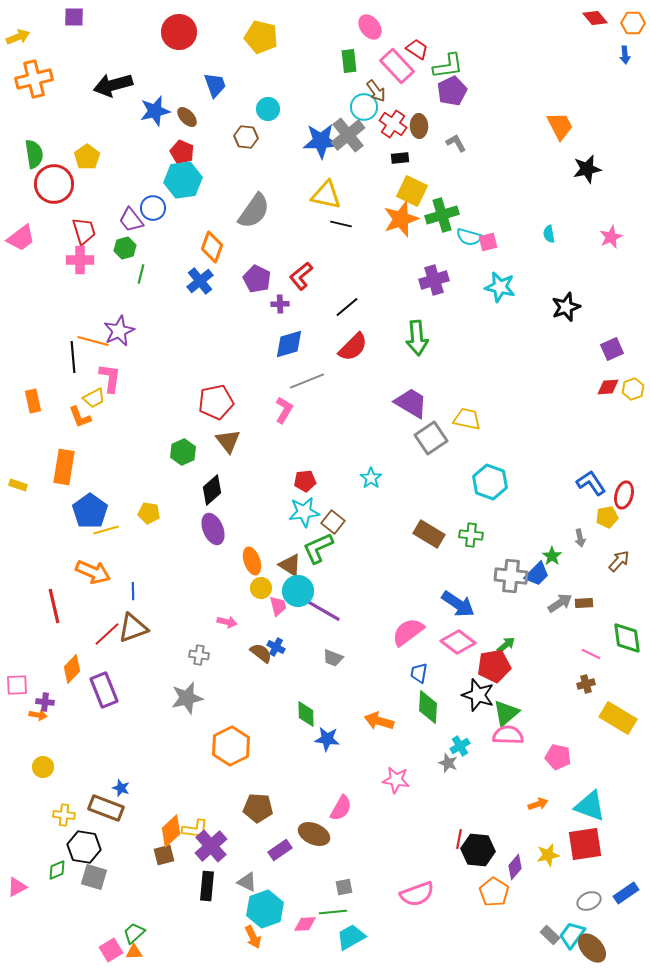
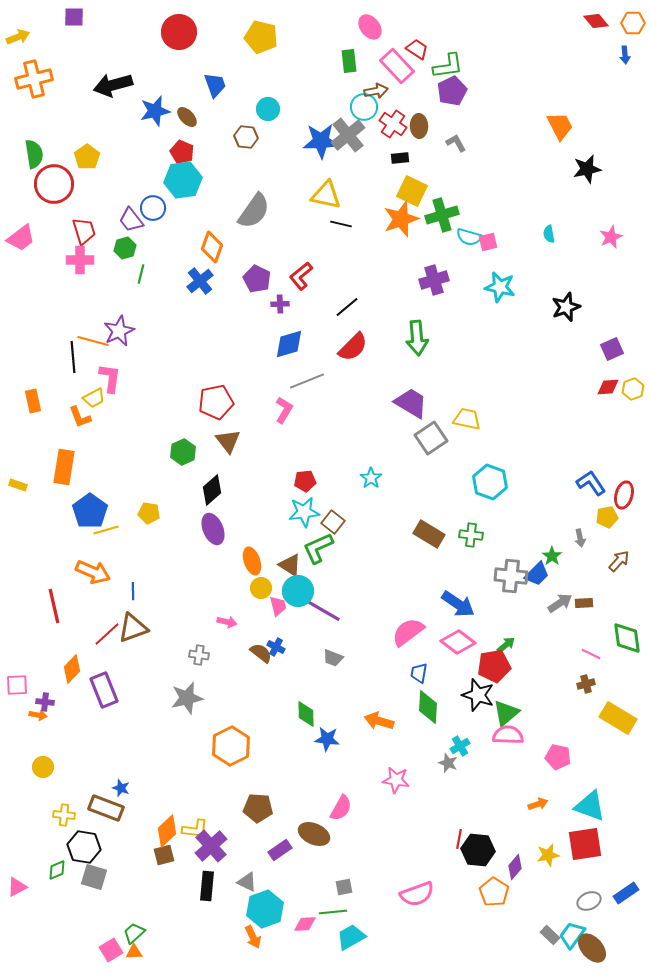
red diamond at (595, 18): moved 1 px right, 3 px down
brown arrow at (376, 91): rotated 65 degrees counterclockwise
orange diamond at (171, 831): moved 4 px left
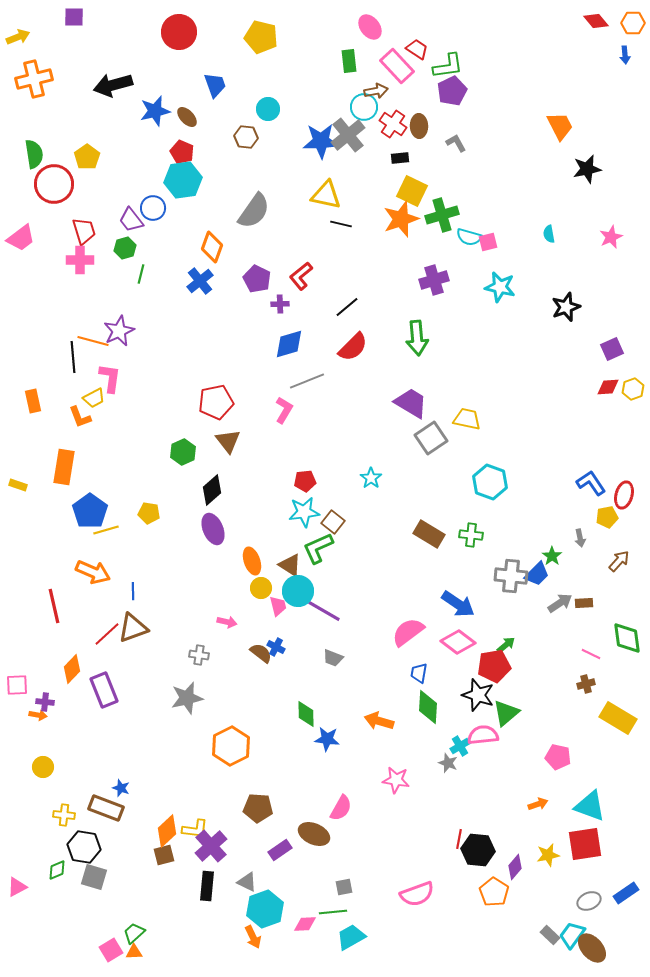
pink semicircle at (508, 735): moved 25 px left; rotated 8 degrees counterclockwise
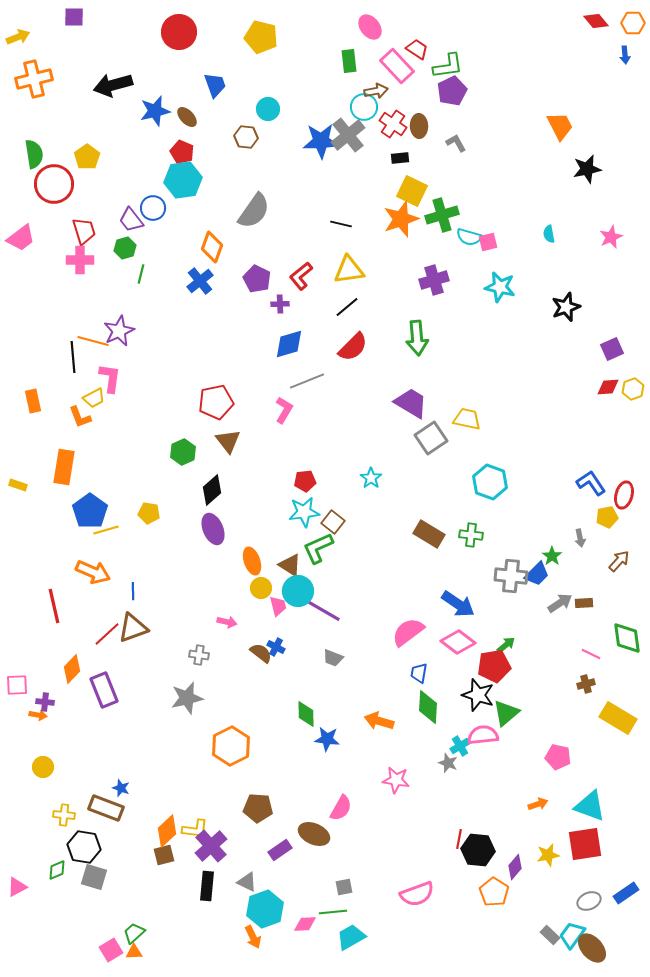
yellow triangle at (326, 195): moved 23 px right, 75 px down; rotated 20 degrees counterclockwise
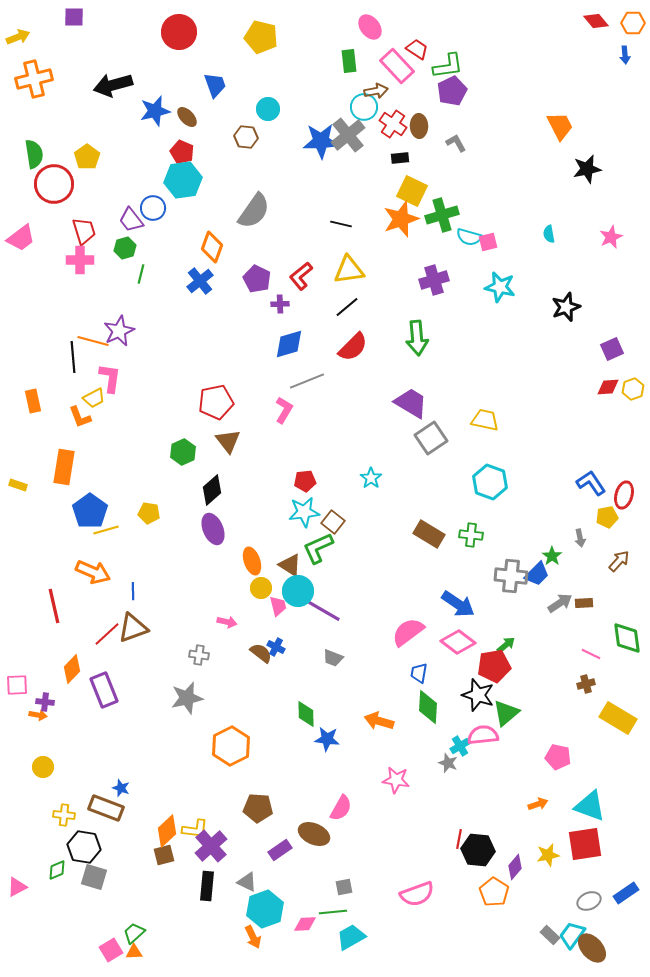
yellow trapezoid at (467, 419): moved 18 px right, 1 px down
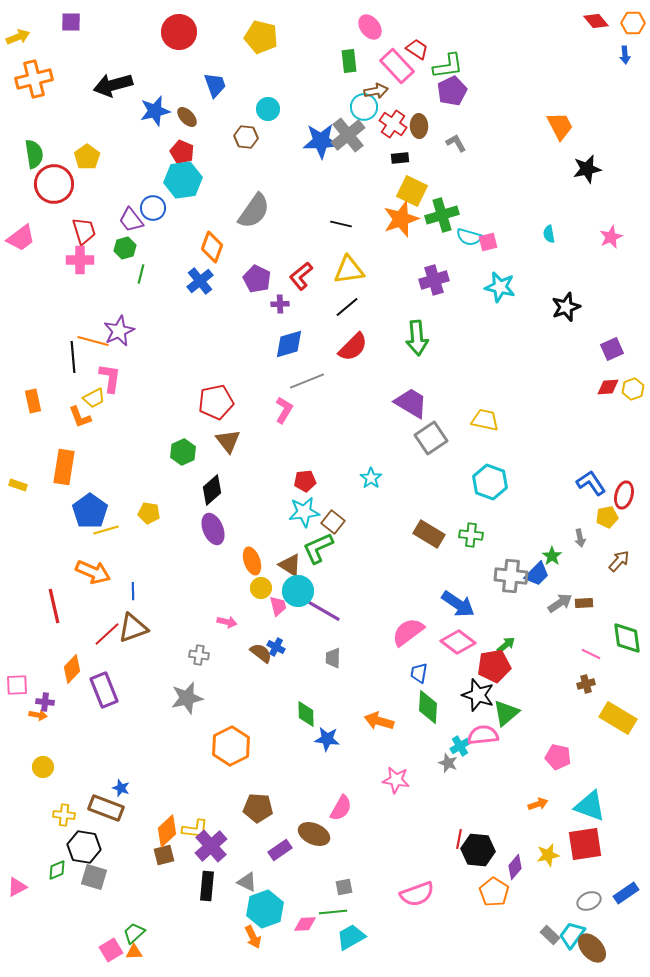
purple square at (74, 17): moved 3 px left, 5 px down
gray trapezoid at (333, 658): rotated 70 degrees clockwise
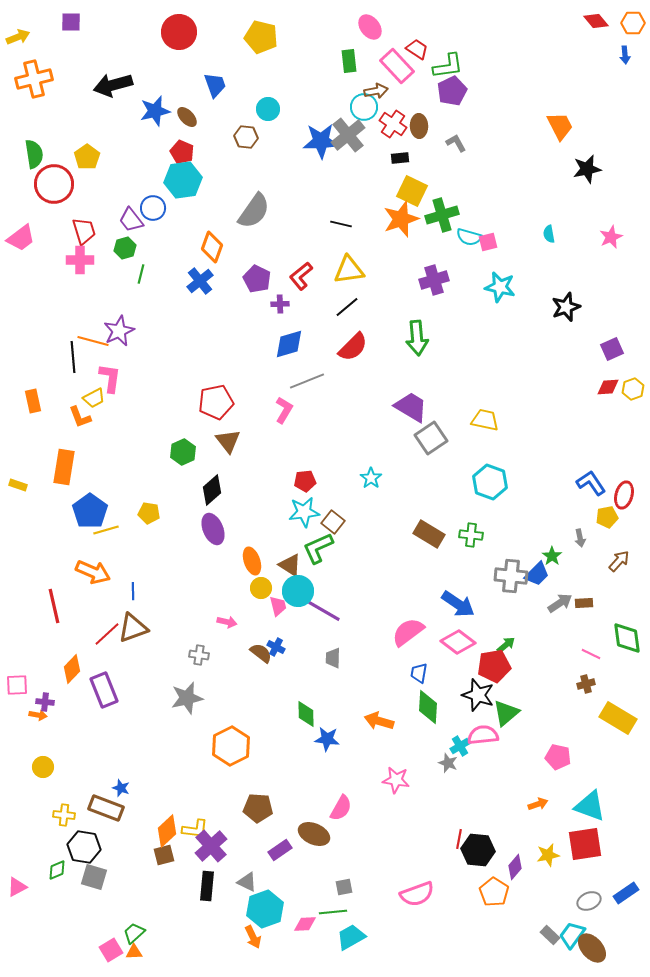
purple trapezoid at (411, 403): moved 4 px down
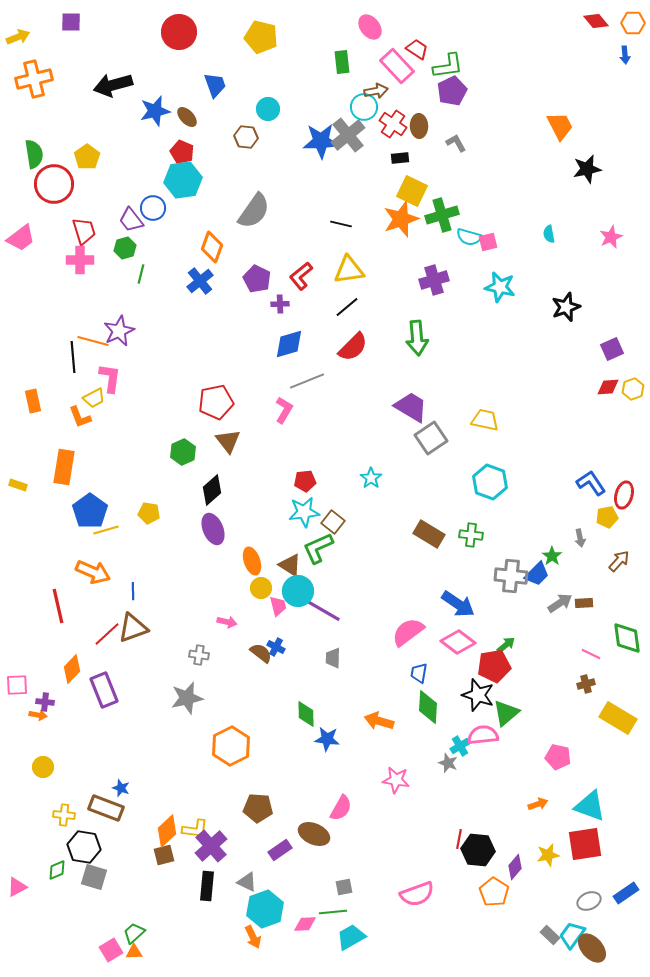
green rectangle at (349, 61): moved 7 px left, 1 px down
red line at (54, 606): moved 4 px right
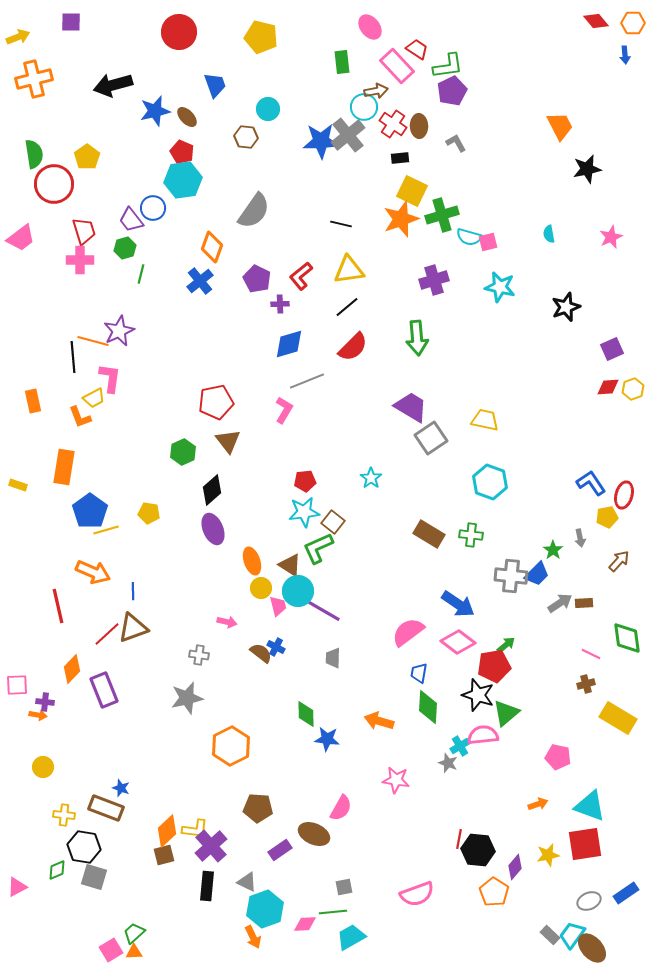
green star at (552, 556): moved 1 px right, 6 px up
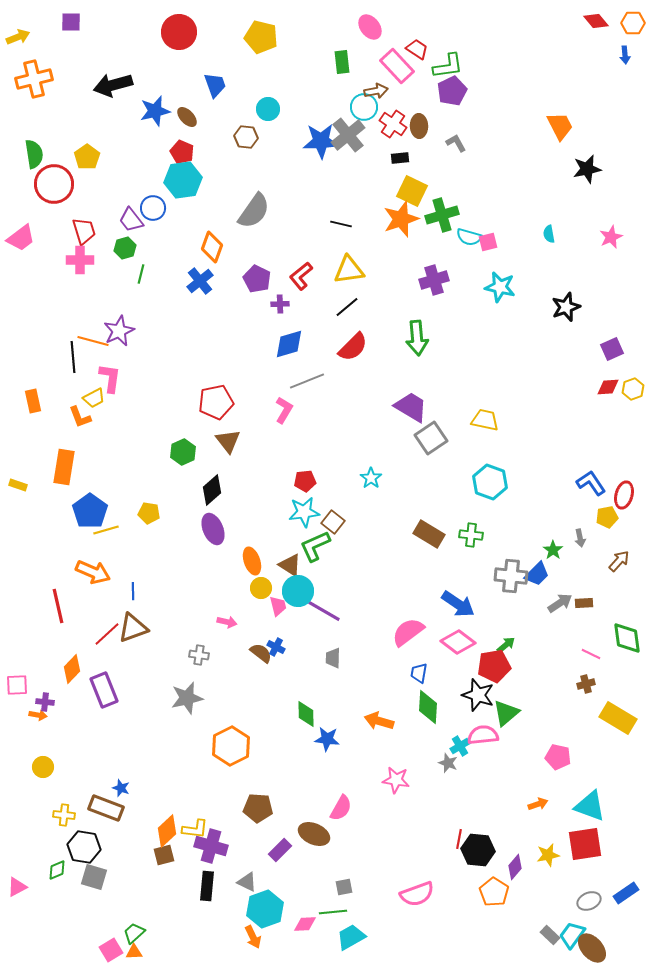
green L-shape at (318, 548): moved 3 px left, 2 px up
purple cross at (211, 846): rotated 32 degrees counterclockwise
purple rectangle at (280, 850): rotated 10 degrees counterclockwise
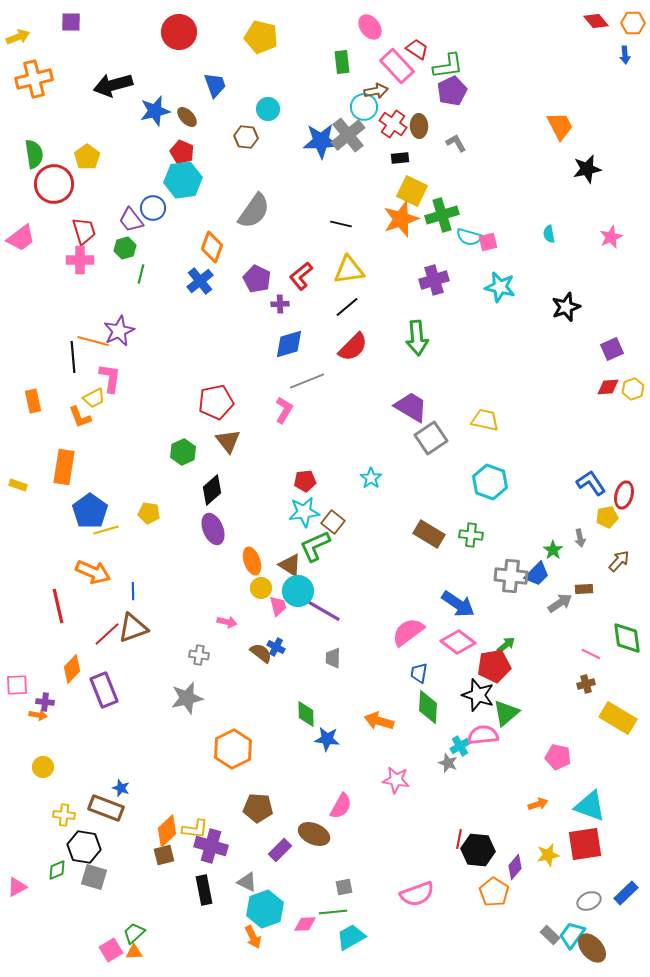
brown rectangle at (584, 603): moved 14 px up
orange hexagon at (231, 746): moved 2 px right, 3 px down
pink semicircle at (341, 808): moved 2 px up
black rectangle at (207, 886): moved 3 px left, 4 px down; rotated 16 degrees counterclockwise
blue rectangle at (626, 893): rotated 10 degrees counterclockwise
